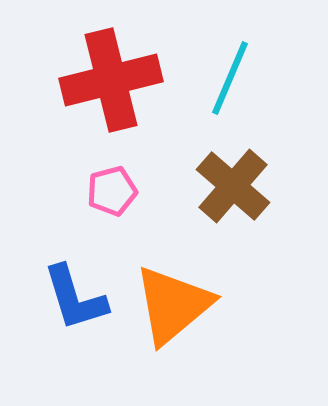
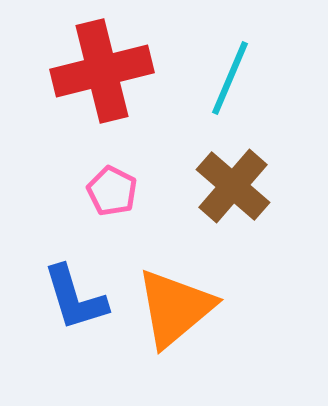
red cross: moved 9 px left, 9 px up
pink pentagon: rotated 30 degrees counterclockwise
orange triangle: moved 2 px right, 3 px down
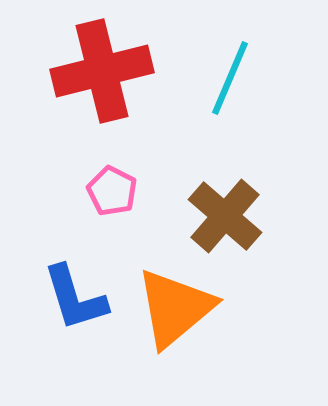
brown cross: moved 8 px left, 30 px down
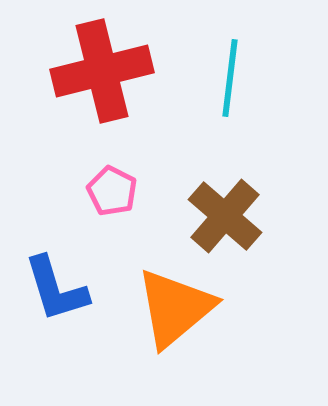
cyan line: rotated 16 degrees counterclockwise
blue L-shape: moved 19 px left, 9 px up
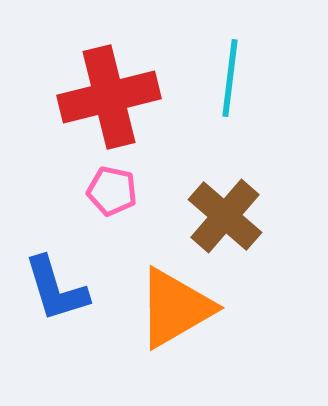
red cross: moved 7 px right, 26 px down
pink pentagon: rotated 15 degrees counterclockwise
orange triangle: rotated 10 degrees clockwise
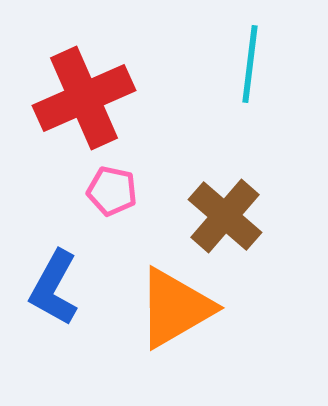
cyan line: moved 20 px right, 14 px up
red cross: moved 25 px left, 1 px down; rotated 10 degrees counterclockwise
blue L-shape: moved 2 px left, 1 px up; rotated 46 degrees clockwise
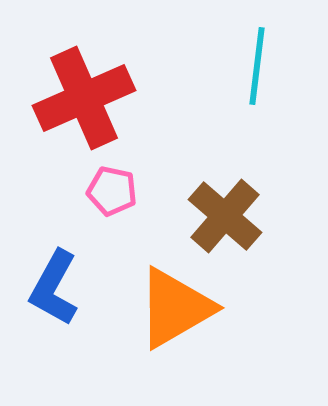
cyan line: moved 7 px right, 2 px down
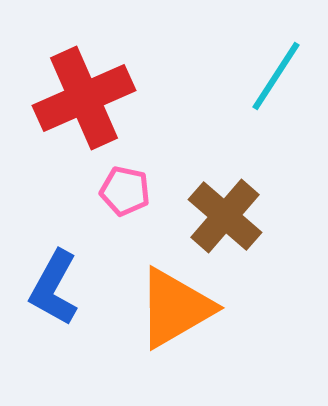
cyan line: moved 19 px right, 10 px down; rotated 26 degrees clockwise
pink pentagon: moved 13 px right
